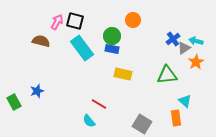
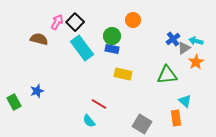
black square: moved 1 px down; rotated 30 degrees clockwise
brown semicircle: moved 2 px left, 2 px up
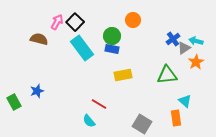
yellow rectangle: moved 1 px down; rotated 24 degrees counterclockwise
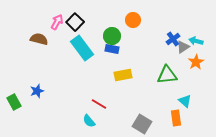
gray triangle: moved 1 px left, 1 px up
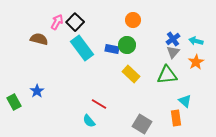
green circle: moved 15 px right, 9 px down
gray triangle: moved 10 px left, 5 px down; rotated 16 degrees counterclockwise
yellow rectangle: moved 8 px right, 1 px up; rotated 54 degrees clockwise
blue star: rotated 16 degrees counterclockwise
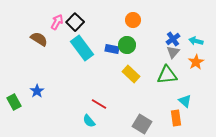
brown semicircle: rotated 18 degrees clockwise
